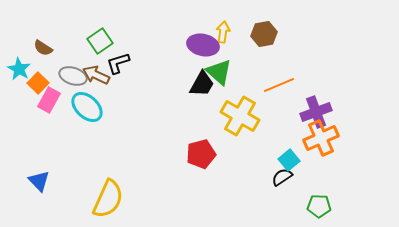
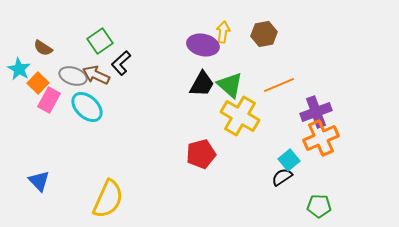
black L-shape: moved 3 px right; rotated 25 degrees counterclockwise
green triangle: moved 11 px right, 13 px down
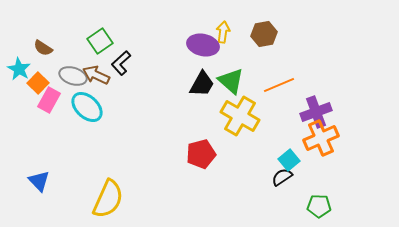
green triangle: moved 1 px right, 4 px up
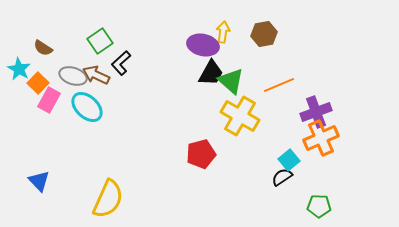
black trapezoid: moved 9 px right, 11 px up
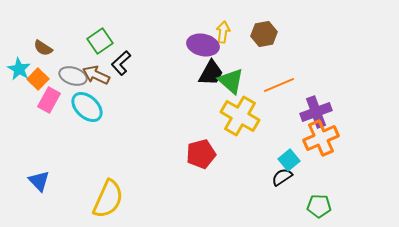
orange square: moved 4 px up
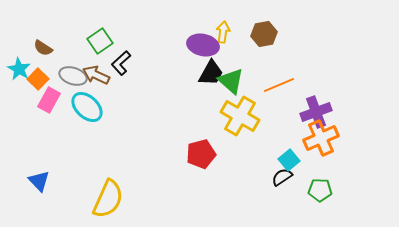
green pentagon: moved 1 px right, 16 px up
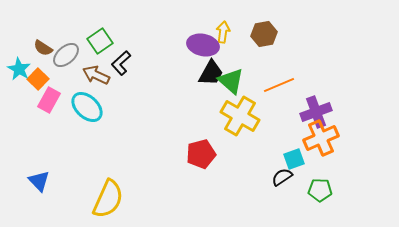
gray ellipse: moved 7 px left, 21 px up; rotated 60 degrees counterclockwise
cyan square: moved 5 px right, 1 px up; rotated 20 degrees clockwise
